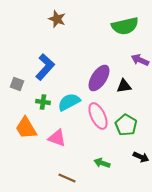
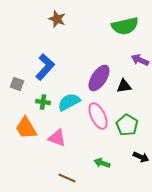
green pentagon: moved 1 px right
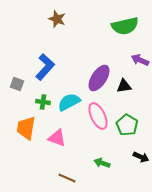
orange trapezoid: rotated 40 degrees clockwise
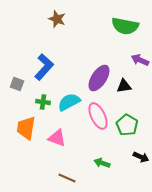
green semicircle: rotated 24 degrees clockwise
blue L-shape: moved 1 px left
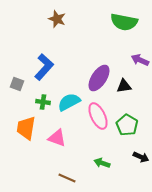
green semicircle: moved 1 px left, 4 px up
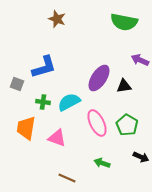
blue L-shape: rotated 32 degrees clockwise
pink ellipse: moved 1 px left, 7 px down
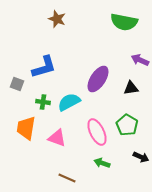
purple ellipse: moved 1 px left, 1 px down
black triangle: moved 7 px right, 2 px down
pink ellipse: moved 9 px down
